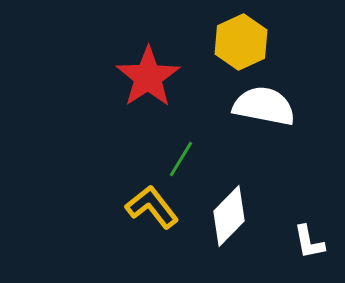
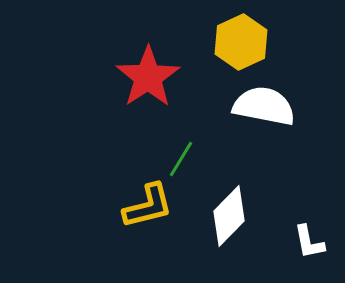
yellow L-shape: moved 4 px left, 1 px up; rotated 114 degrees clockwise
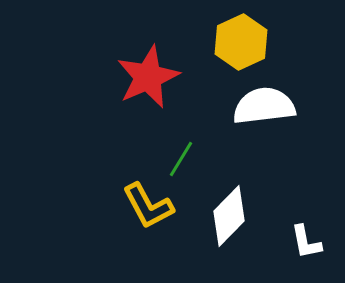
red star: rotated 10 degrees clockwise
white semicircle: rotated 18 degrees counterclockwise
yellow L-shape: rotated 76 degrees clockwise
white L-shape: moved 3 px left
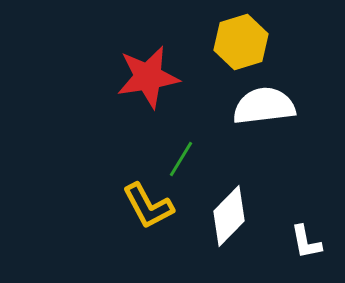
yellow hexagon: rotated 8 degrees clockwise
red star: rotated 14 degrees clockwise
